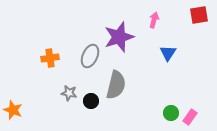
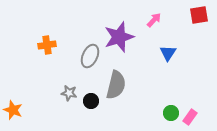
pink arrow: rotated 28 degrees clockwise
orange cross: moved 3 px left, 13 px up
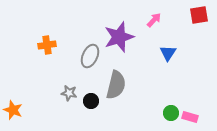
pink rectangle: rotated 70 degrees clockwise
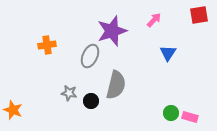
purple star: moved 7 px left, 6 px up
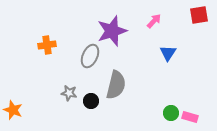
pink arrow: moved 1 px down
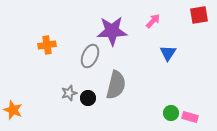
pink arrow: moved 1 px left
purple star: rotated 16 degrees clockwise
gray star: rotated 28 degrees counterclockwise
black circle: moved 3 px left, 3 px up
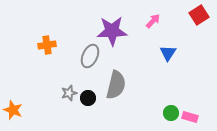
red square: rotated 24 degrees counterclockwise
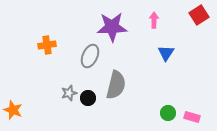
pink arrow: moved 1 px right, 1 px up; rotated 42 degrees counterclockwise
purple star: moved 4 px up
blue triangle: moved 2 px left
green circle: moved 3 px left
pink rectangle: moved 2 px right
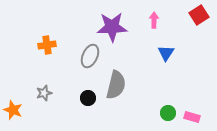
gray star: moved 25 px left
